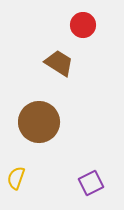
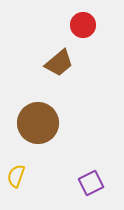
brown trapezoid: rotated 108 degrees clockwise
brown circle: moved 1 px left, 1 px down
yellow semicircle: moved 2 px up
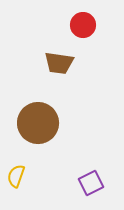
brown trapezoid: rotated 48 degrees clockwise
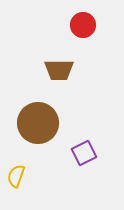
brown trapezoid: moved 7 px down; rotated 8 degrees counterclockwise
purple square: moved 7 px left, 30 px up
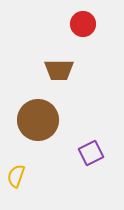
red circle: moved 1 px up
brown circle: moved 3 px up
purple square: moved 7 px right
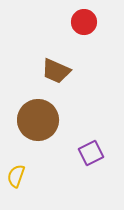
red circle: moved 1 px right, 2 px up
brown trapezoid: moved 3 px left, 1 px down; rotated 24 degrees clockwise
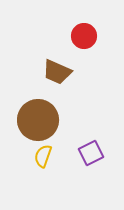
red circle: moved 14 px down
brown trapezoid: moved 1 px right, 1 px down
yellow semicircle: moved 27 px right, 20 px up
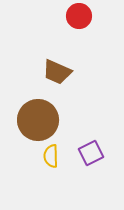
red circle: moved 5 px left, 20 px up
yellow semicircle: moved 8 px right; rotated 20 degrees counterclockwise
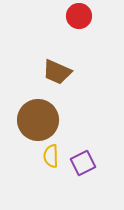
purple square: moved 8 px left, 10 px down
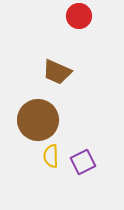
purple square: moved 1 px up
